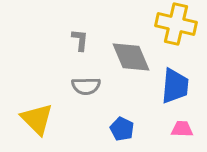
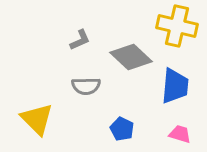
yellow cross: moved 1 px right, 2 px down
gray L-shape: rotated 60 degrees clockwise
gray diamond: rotated 24 degrees counterclockwise
pink trapezoid: moved 2 px left, 5 px down; rotated 15 degrees clockwise
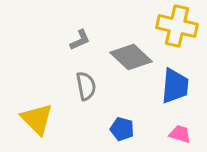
gray semicircle: rotated 100 degrees counterclockwise
blue pentagon: rotated 10 degrees counterclockwise
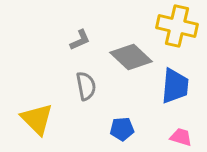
blue pentagon: rotated 20 degrees counterclockwise
pink trapezoid: moved 1 px right, 3 px down
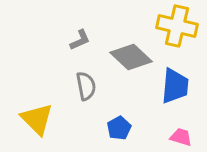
blue pentagon: moved 3 px left, 1 px up; rotated 25 degrees counterclockwise
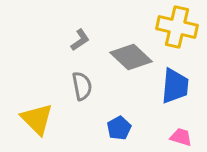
yellow cross: moved 1 px down
gray L-shape: rotated 10 degrees counterclockwise
gray semicircle: moved 4 px left
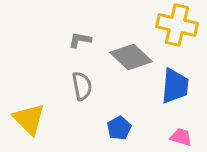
yellow cross: moved 2 px up
gray L-shape: rotated 135 degrees counterclockwise
yellow triangle: moved 8 px left
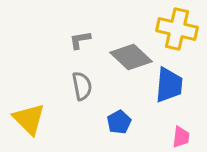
yellow cross: moved 4 px down
gray L-shape: rotated 20 degrees counterclockwise
blue trapezoid: moved 6 px left, 1 px up
blue pentagon: moved 6 px up
pink trapezoid: rotated 80 degrees clockwise
